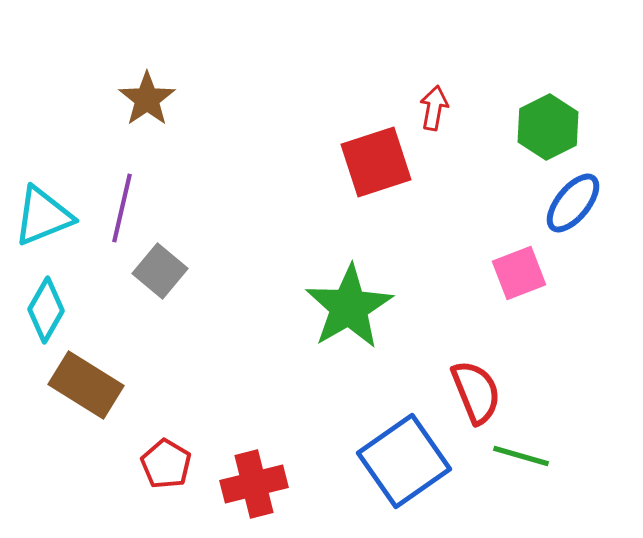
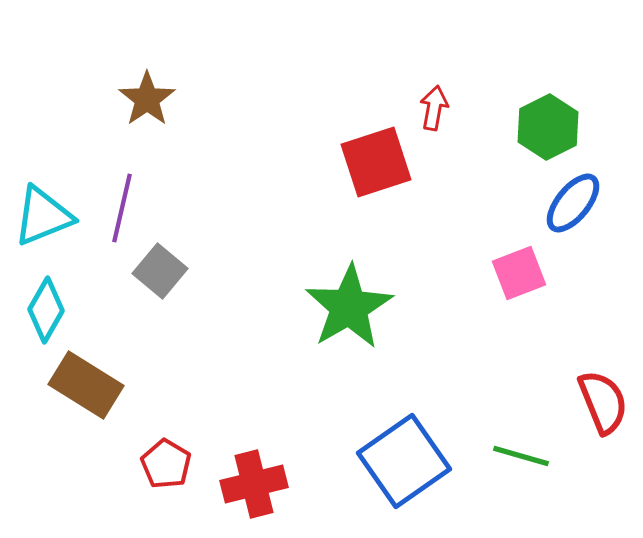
red semicircle: moved 127 px right, 10 px down
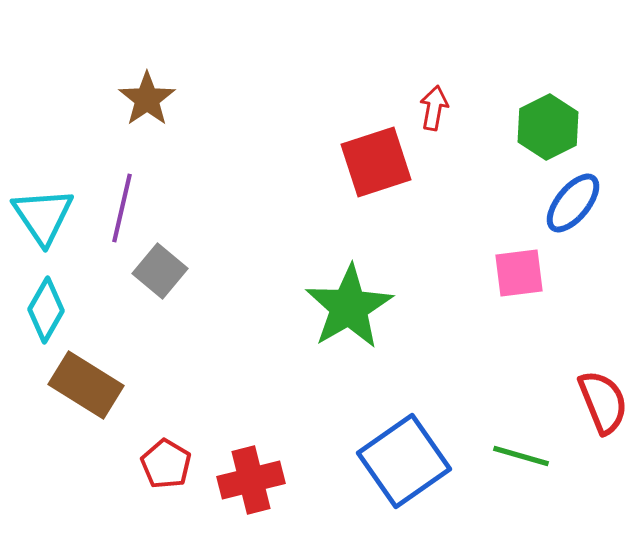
cyan triangle: rotated 42 degrees counterclockwise
pink square: rotated 14 degrees clockwise
red cross: moved 3 px left, 4 px up
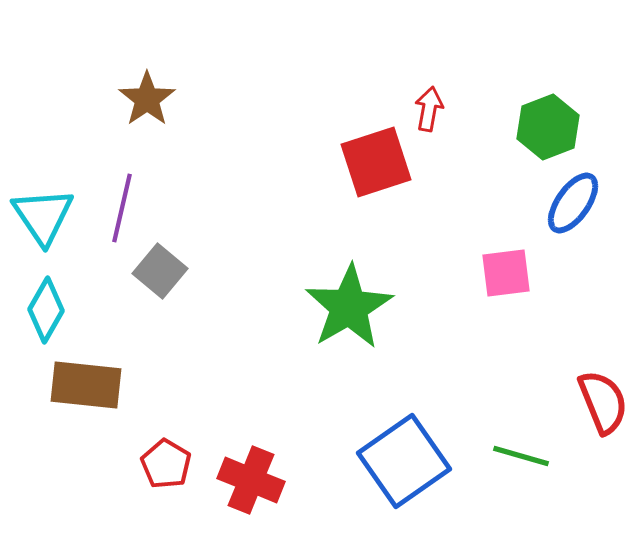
red arrow: moved 5 px left, 1 px down
green hexagon: rotated 6 degrees clockwise
blue ellipse: rotated 4 degrees counterclockwise
pink square: moved 13 px left
brown rectangle: rotated 26 degrees counterclockwise
red cross: rotated 36 degrees clockwise
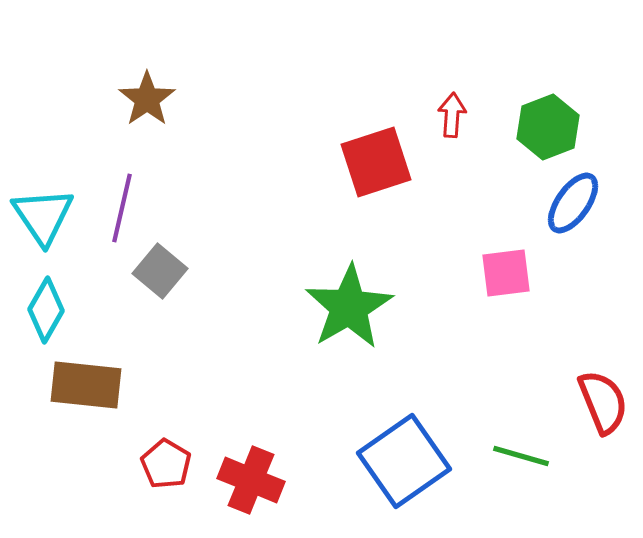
red arrow: moved 23 px right, 6 px down; rotated 6 degrees counterclockwise
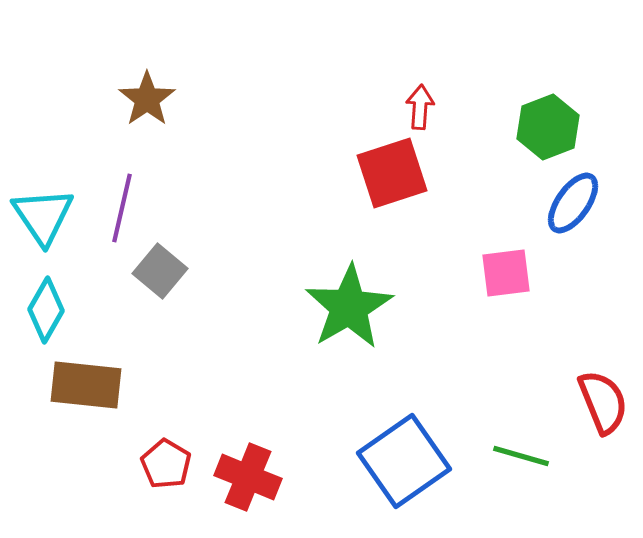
red arrow: moved 32 px left, 8 px up
red square: moved 16 px right, 11 px down
red cross: moved 3 px left, 3 px up
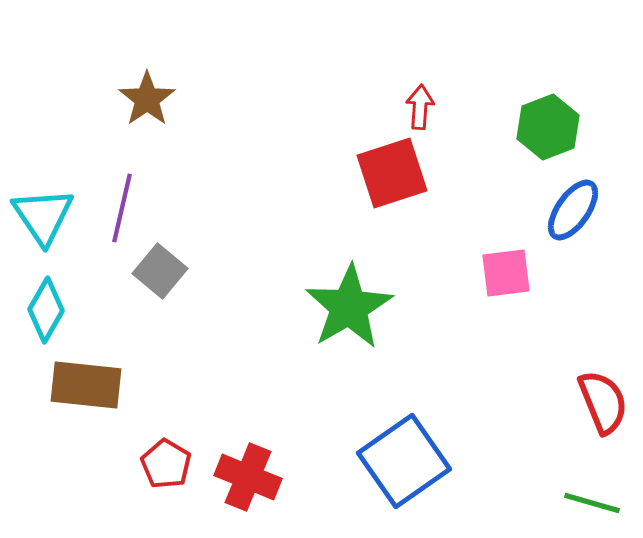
blue ellipse: moved 7 px down
green line: moved 71 px right, 47 px down
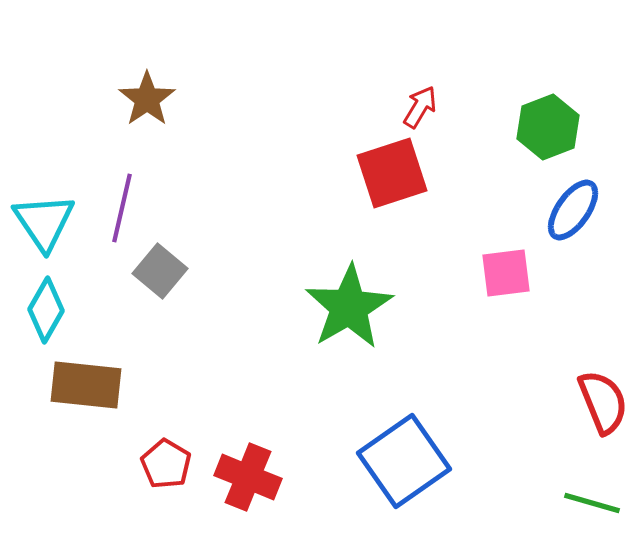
red arrow: rotated 27 degrees clockwise
cyan triangle: moved 1 px right, 6 px down
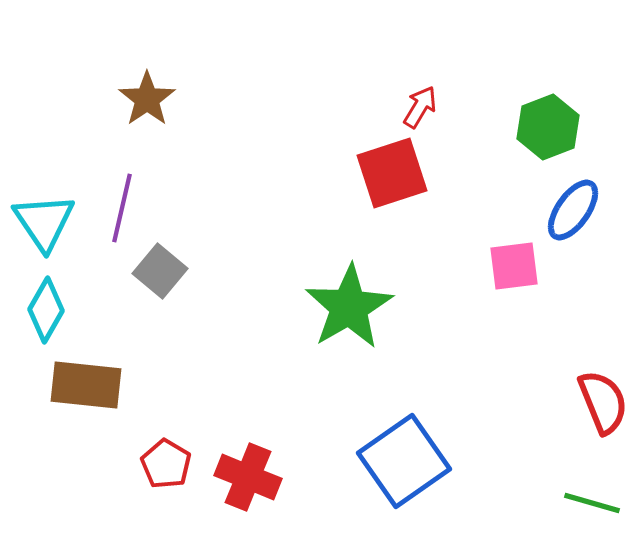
pink square: moved 8 px right, 7 px up
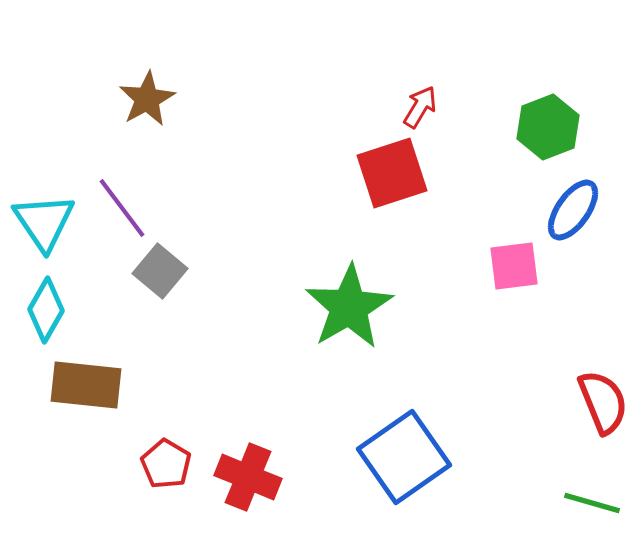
brown star: rotated 6 degrees clockwise
purple line: rotated 50 degrees counterclockwise
blue square: moved 4 px up
